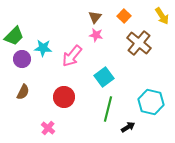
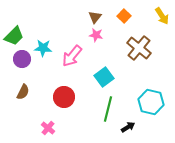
brown cross: moved 5 px down
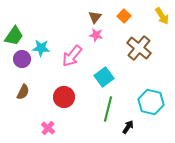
green trapezoid: rotated 10 degrees counterclockwise
cyan star: moved 2 px left
black arrow: rotated 24 degrees counterclockwise
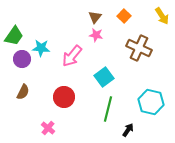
brown cross: rotated 15 degrees counterclockwise
black arrow: moved 3 px down
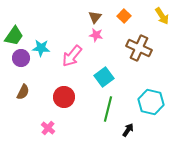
purple circle: moved 1 px left, 1 px up
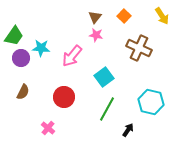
green line: moved 1 px left; rotated 15 degrees clockwise
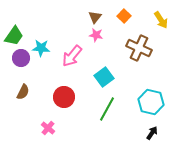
yellow arrow: moved 1 px left, 4 px down
black arrow: moved 24 px right, 3 px down
